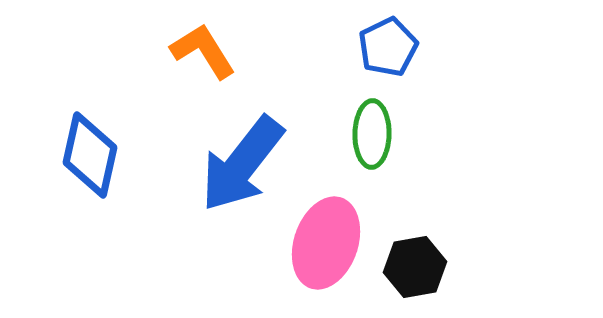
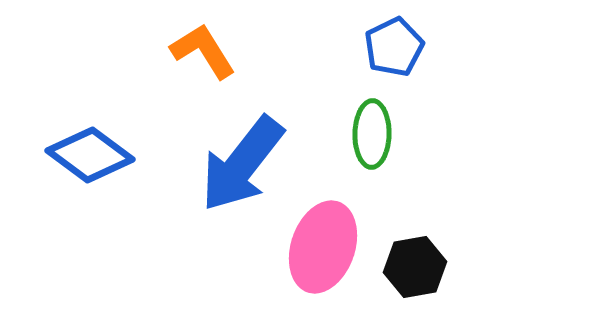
blue pentagon: moved 6 px right
blue diamond: rotated 66 degrees counterclockwise
pink ellipse: moved 3 px left, 4 px down
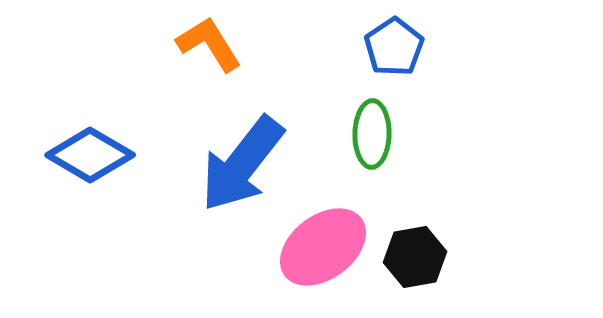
blue pentagon: rotated 8 degrees counterclockwise
orange L-shape: moved 6 px right, 7 px up
blue diamond: rotated 6 degrees counterclockwise
pink ellipse: rotated 34 degrees clockwise
black hexagon: moved 10 px up
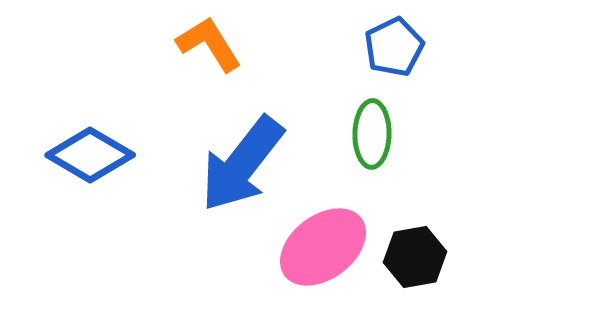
blue pentagon: rotated 8 degrees clockwise
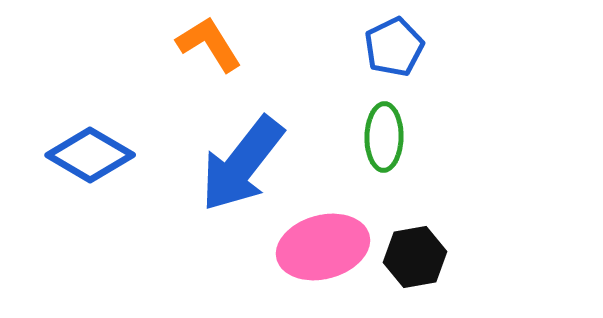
green ellipse: moved 12 px right, 3 px down
pink ellipse: rotated 22 degrees clockwise
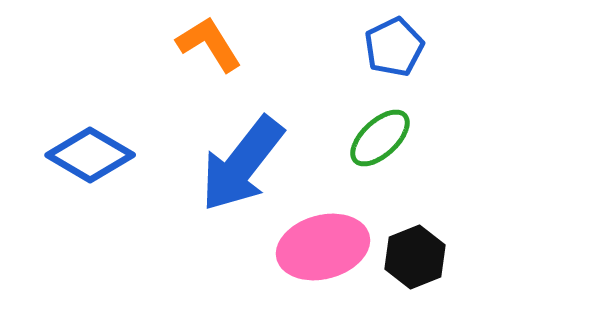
green ellipse: moved 4 px left, 1 px down; rotated 46 degrees clockwise
black hexagon: rotated 12 degrees counterclockwise
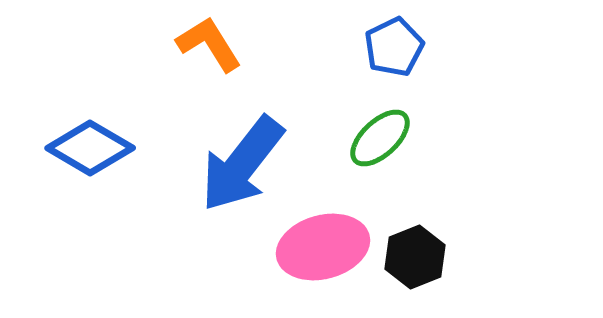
blue diamond: moved 7 px up
